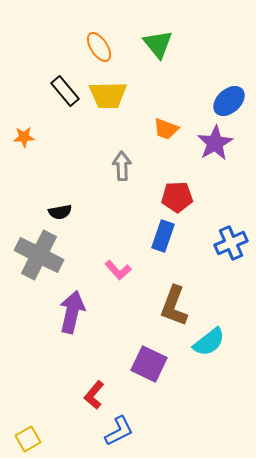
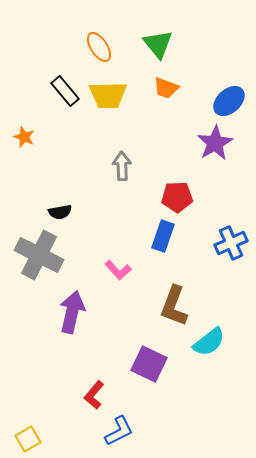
orange trapezoid: moved 41 px up
orange star: rotated 25 degrees clockwise
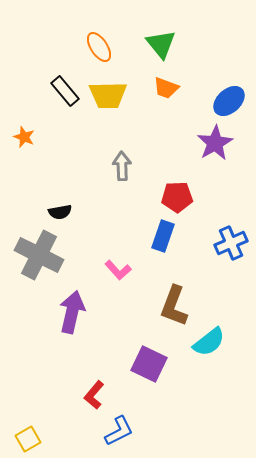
green triangle: moved 3 px right
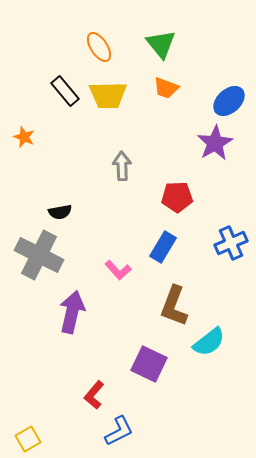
blue rectangle: moved 11 px down; rotated 12 degrees clockwise
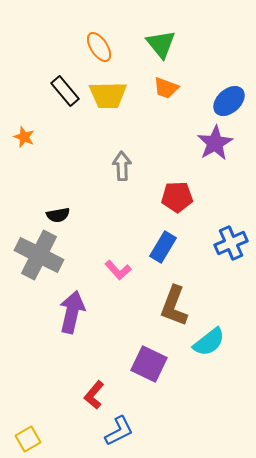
black semicircle: moved 2 px left, 3 px down
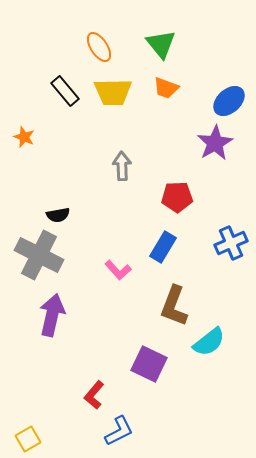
yellow trapezoid: moved 5 px right, 3 px up
purple arrow: moved 20 px left, 3 px down
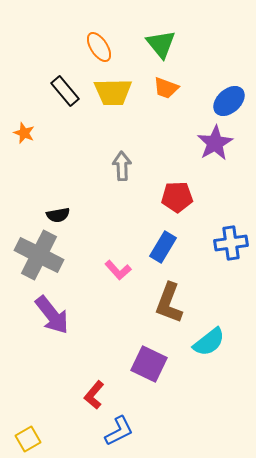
orange star: moved 4 px up
blue cross: rotated 16 degrees clockwise
brown L-shape: moved 5 px left, 3 px up
purple arrow: rotated 129 degrees clockwise
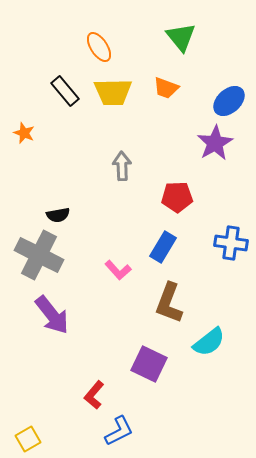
green triangle: moved 20 px right, 7 px up
blue cross: rotated 16 degrees clockwise
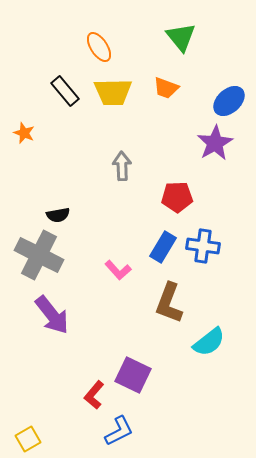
blue cross: moved 28 px left, 3 px down
purple square: moved 16 px left, 11 px down
